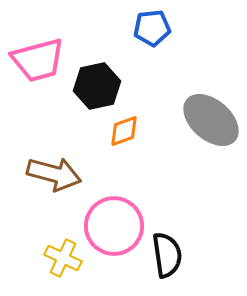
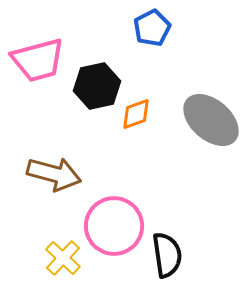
blue pentagon: rotated 21 degrees counterclockwise
orange diamond: moved 12 px right, 17 px up
yellow cross: rotated 18 degrees clockwise
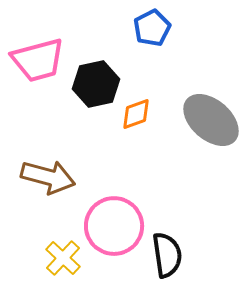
black hexagon: moved 1 px left, 2 px up
brown arrow: moved 6 px left, 3 px down
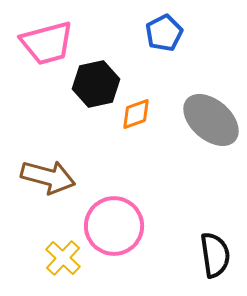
blue pentagon: moved 12 px right, 5 px down
pink trapezoid: moved 9 px right, 17 px up
black semicircle: moved 48 px right
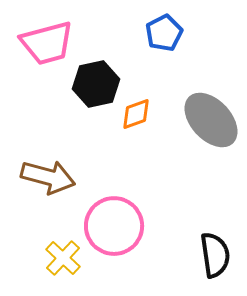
gray ellipse: rotated 6 degrees clockwise
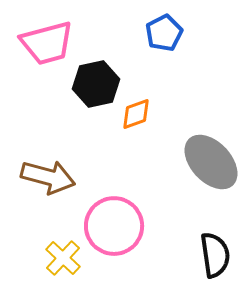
gray ellipse: moved 42 px down
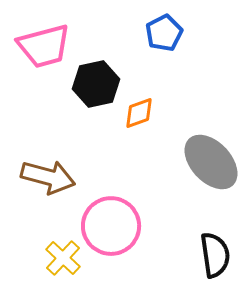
pink trapezoid: moved 3 px left, 3 px down
orange diamond: moved 3 px right, 1 px up
pink circle: moved 3 px left
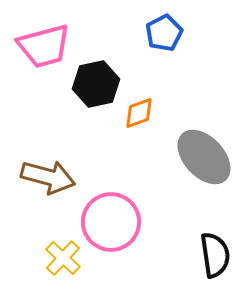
gray ellipse: moved 7 px left, 5 px up
pink circle: moved 4 px up
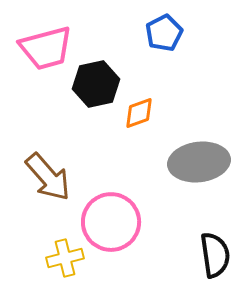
pink trapezoid: moved 2 px right, 2 px down
gray ellipse: moved 5 px left, 5 px down; rotated 54 degrees counterclockwise
brown arrow: rotated 34 degrees clockwise
yellow cross: moved 2 px right; rotated 33 degrees clockwise
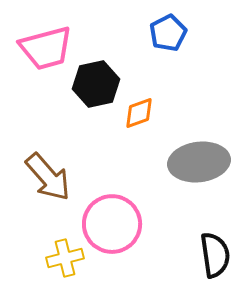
blue pentagon: moved 4 px right
pink circle: moved 1 px right, 2 px down
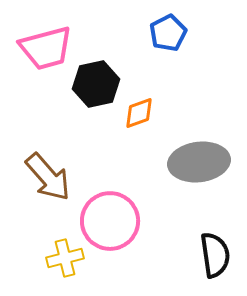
pink circle: moved 2 px left, 3 px up
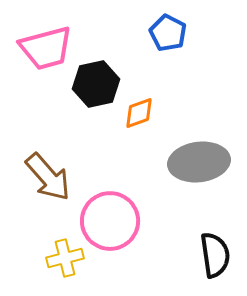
blue pentagon: rotated 18 degrees counterclockwise
